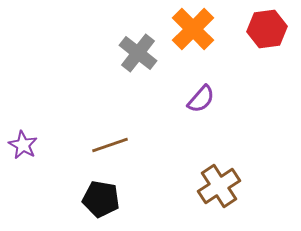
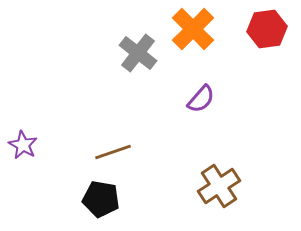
brown line: moved 3 px right, 7 px down
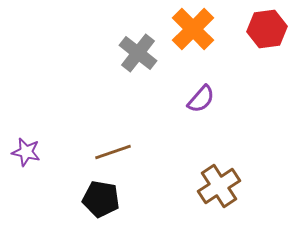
purple star: moved 3 px right, 7 px down; rotated 16 degrees counterclockwise
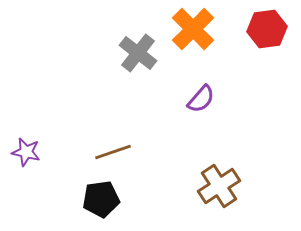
black pentagon: rotated 18 degrees counterclockwise
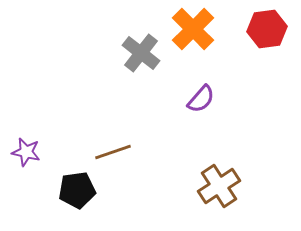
gray cross: moved 3 px right
black pentagon: moved 24 px left, 9 px up
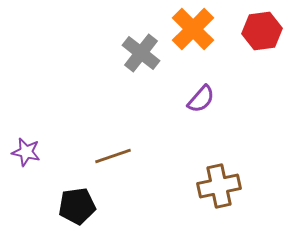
red hexagon: moved 5 px left, 2 px down
brown line: moved 4 px down
brown cross: rotated 21 degrees clockwise
black pentagon: moved 16 px down
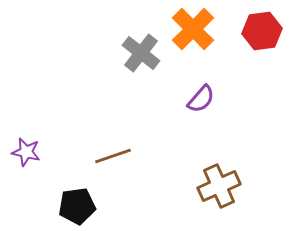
brown cross: rotated 12 degrees counterclockwise
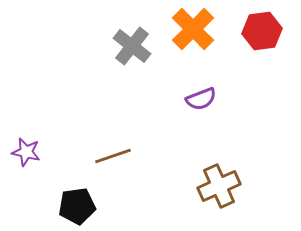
gray cross: moved 9 px left, 7 px up
purple semicircle: rotated 28 degrees clockwise
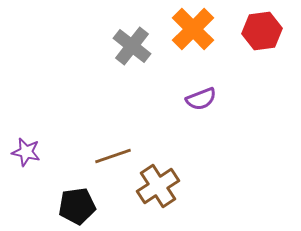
brown cross: moved 61 px left; rotated 9 degrees counterclockwise
